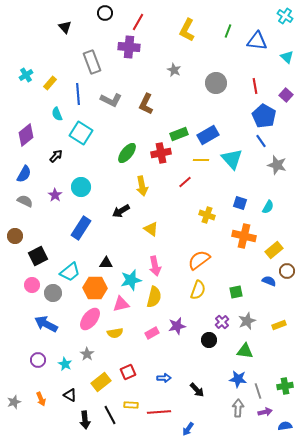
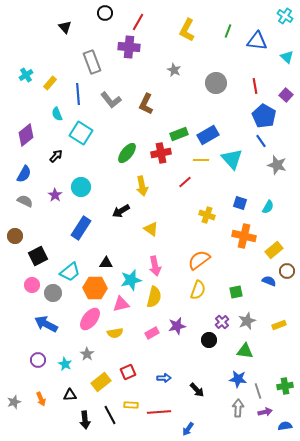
gray L-shape at (111, 100): rotated 25 degrees clockwise
black triangle at (70, 395): rotated 32 degrees counterclockwise
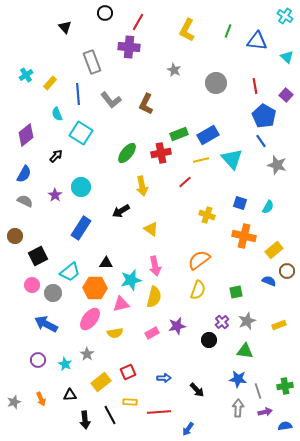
yellow line at (201, 160): rotated 14 degrees counterclockwise
yellow rectangle at (131, 405): moved 1 px left, 3 px up
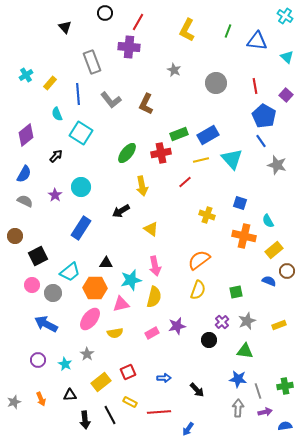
cyan semicircle at (268, 207): moved 14 px down; rotated 120 degrees clockwise
yellow rectangle at (130, 402): rotated 24 degrees clockwise
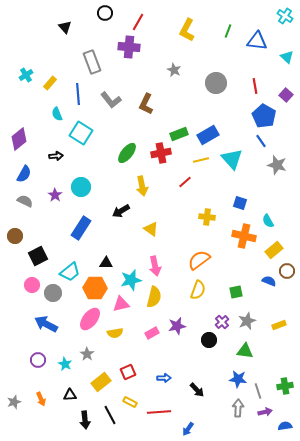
purple diamond at (26, 135): moved 7 px left, 4 px down
black arrow at (56, 156): rotated 40 degrees clockwise
yellow cross at (207, 215): moved 2 px down; rotated 14 degrees counterclockwise
